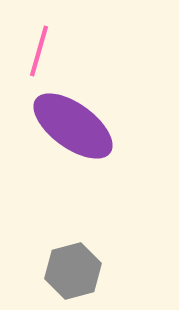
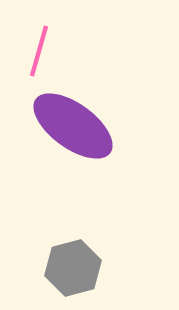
gray hexagon: moved 3 px up
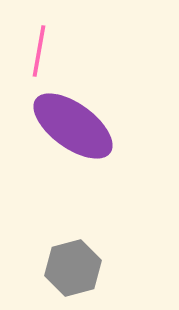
pink line: rotated 6 degrees counterclockwise
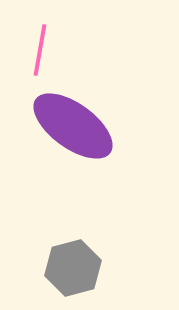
pink line: moved 1 px right, 1 px up
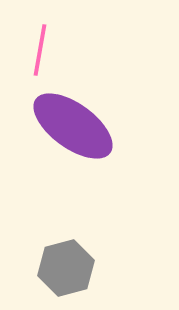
gray hexagon: moved 7 px left
